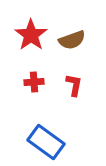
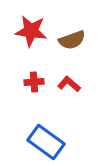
red star: moved 4 px up; rotated 28 degrees counterclockwise
red L-shape: moved 5 px left, 1 px up; rotated 60 degrees counterclockwise
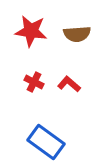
brown semicircle: moved 5 px right, 6 px up; rotated 16 degrees clockwise
red cross: rotated 30 degrees clockwise
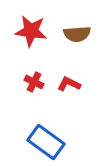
red L-shape: rotated 15 degrees counterclockwise
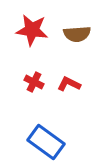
red star: moved 1 px right, 1 px up
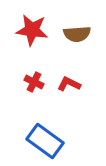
blue rectangle: moved 1 px left, 1 px up
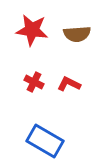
blue rectangle: rotated 6 degrees counterclockwise
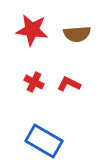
blue rectangle: moved 1 px left
